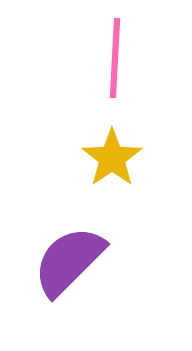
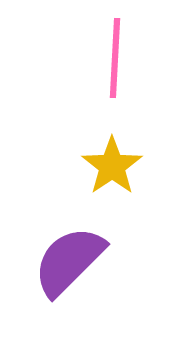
yellow star: moved 8 px down
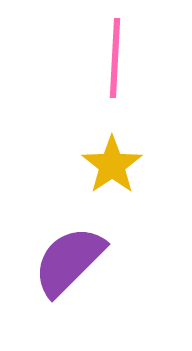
yellow star: moved 1 px up
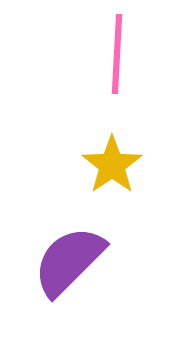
pink line: moved 2 px right, 4 px up
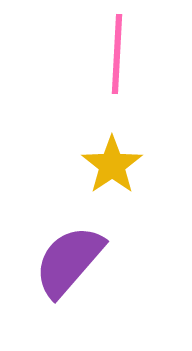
purple semicircle: rotated 4 degrees counterclockwise
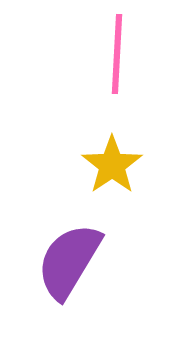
purple semicircle: rotated 10 degrees counterclockwise
